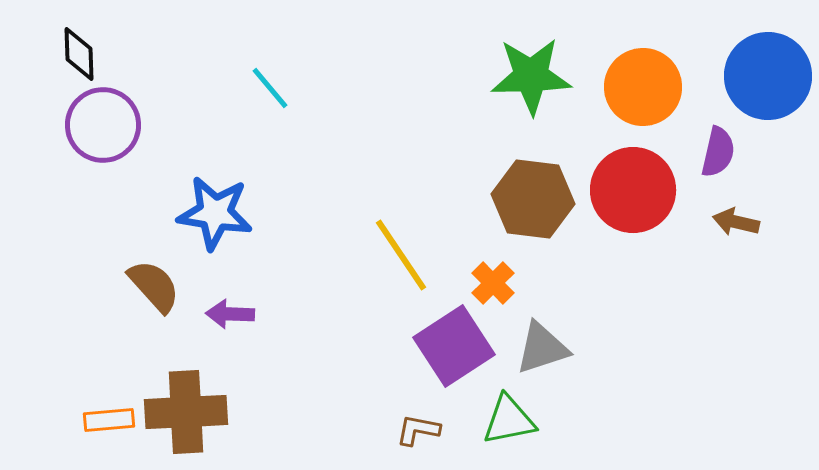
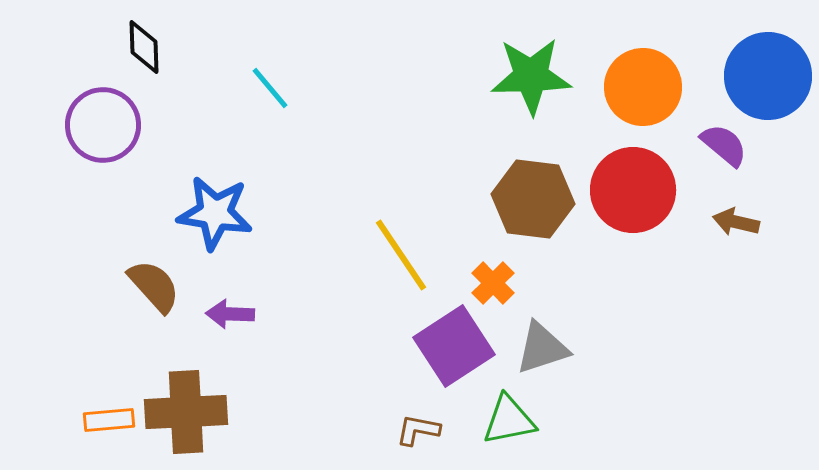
black diamond: moved 65 px right, 7 px up
purple semicircle: moved 6 px right, 7 px up; rotated 63 degrees counterclockwise
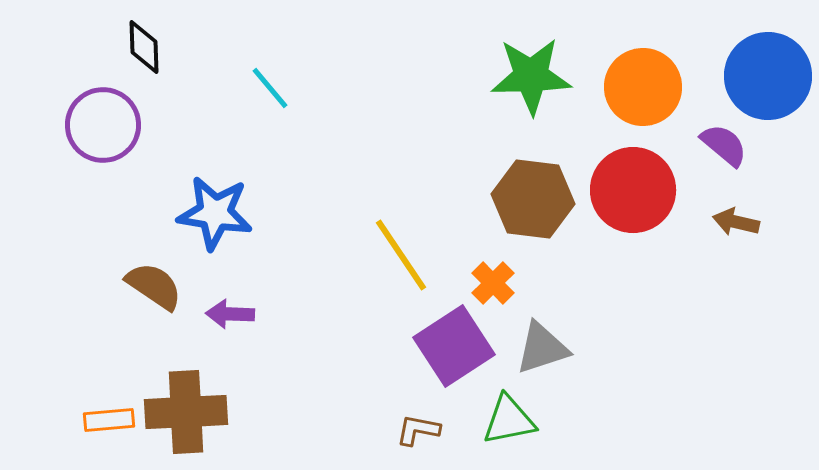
brown semicircle: rotated 14 degrees counterclockwise
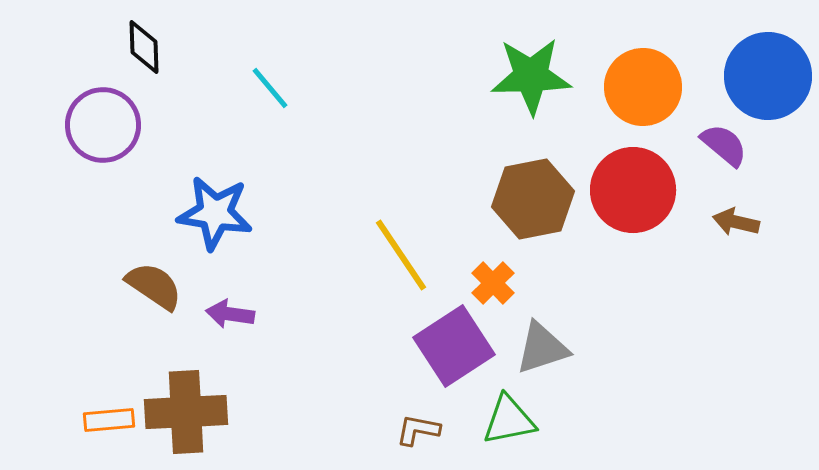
brown hexagon: rotated 18 degrees counterclockwise
purple arrow: rotated 6 degrees clockwise
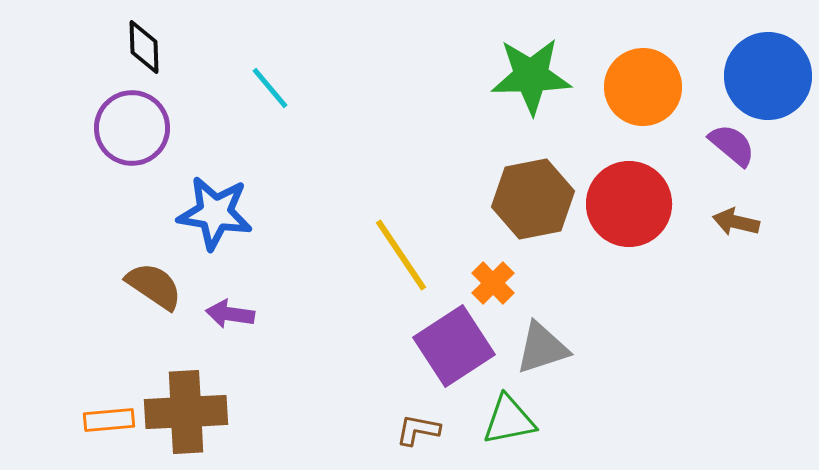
purple circle: moved 29 px right, 3 px down
purple semicircle: moved 8 px right
red circle: moved 4 px left, 14 px down
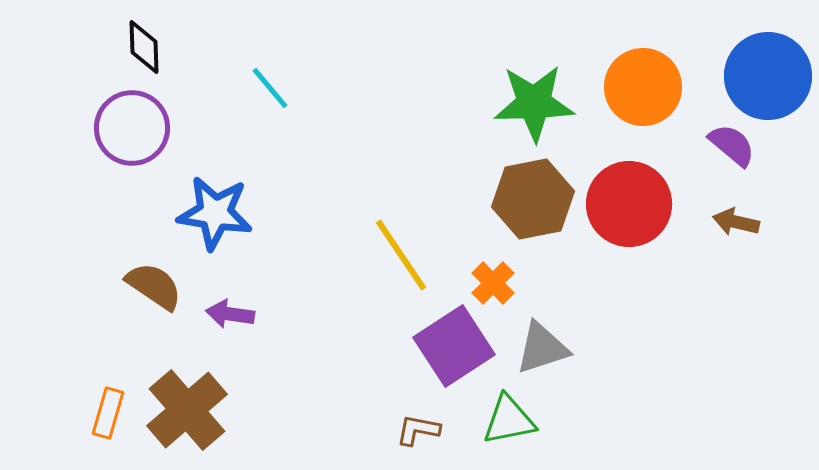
green star: moved 3 px right, 27 px down
brown cross: moved 1 px right, 2 px up; rotated 38 degrees counterclockwise
orange rectangle: moved 1 px left, 7 px up; rotated 69 degrees counterclockwise
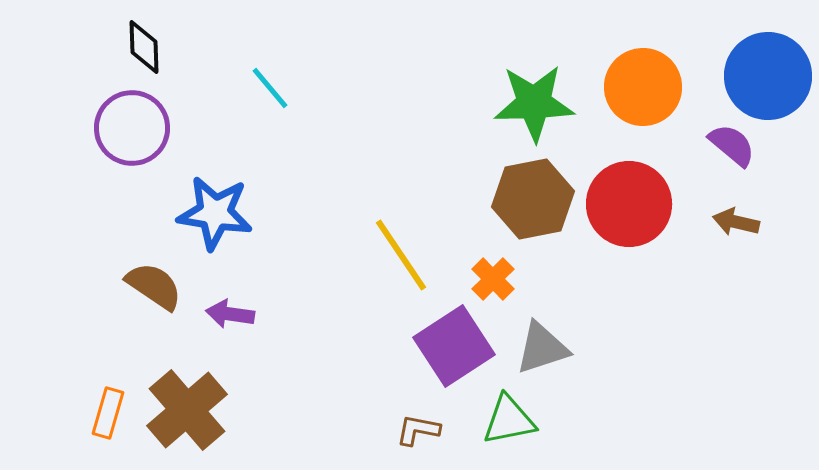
orange cross: moved 4 px up
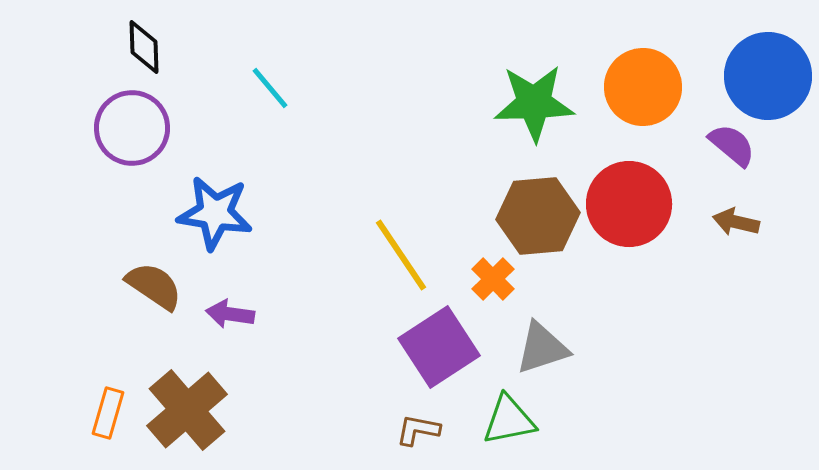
brown hexagon: moved 5 px right, 17 px down; rotated 6 degrees clockwise
purple square: moved 15 px left, 1 px down
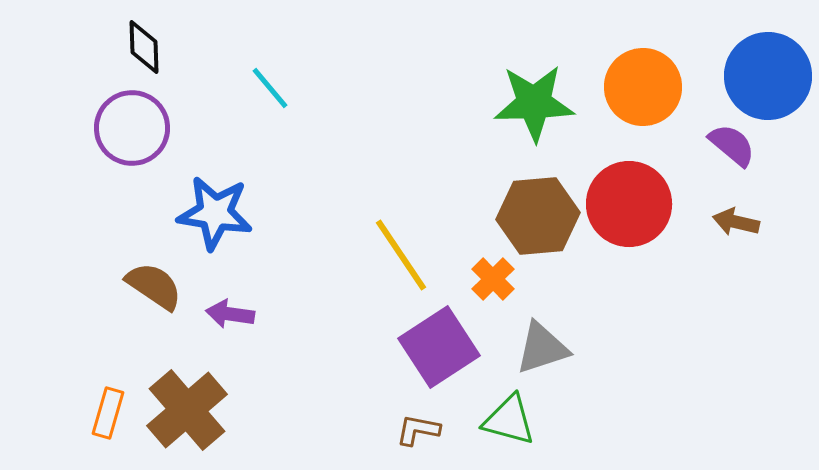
green triangle: rotated 26 degrees clockwise
